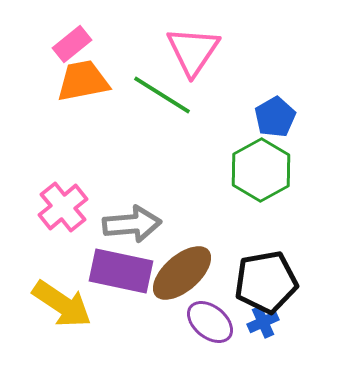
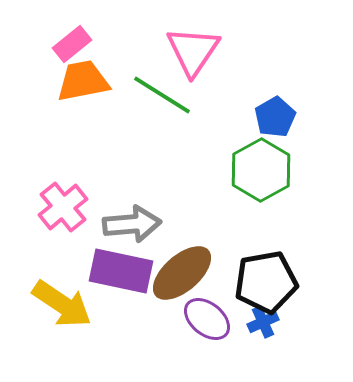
purple ellipse: moved 3 px left, 3 px up
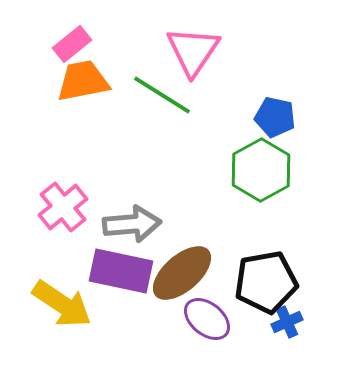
blue pentagon: rotated 30 degrees counterclockwise
blue cross: moved 24 px right
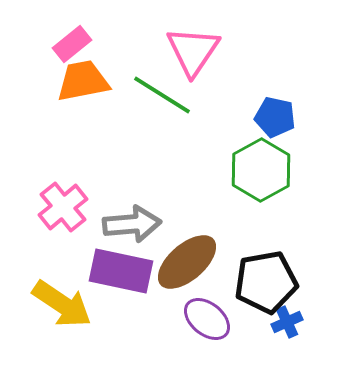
brown ellipse: moved 5 px right, 11 px up
